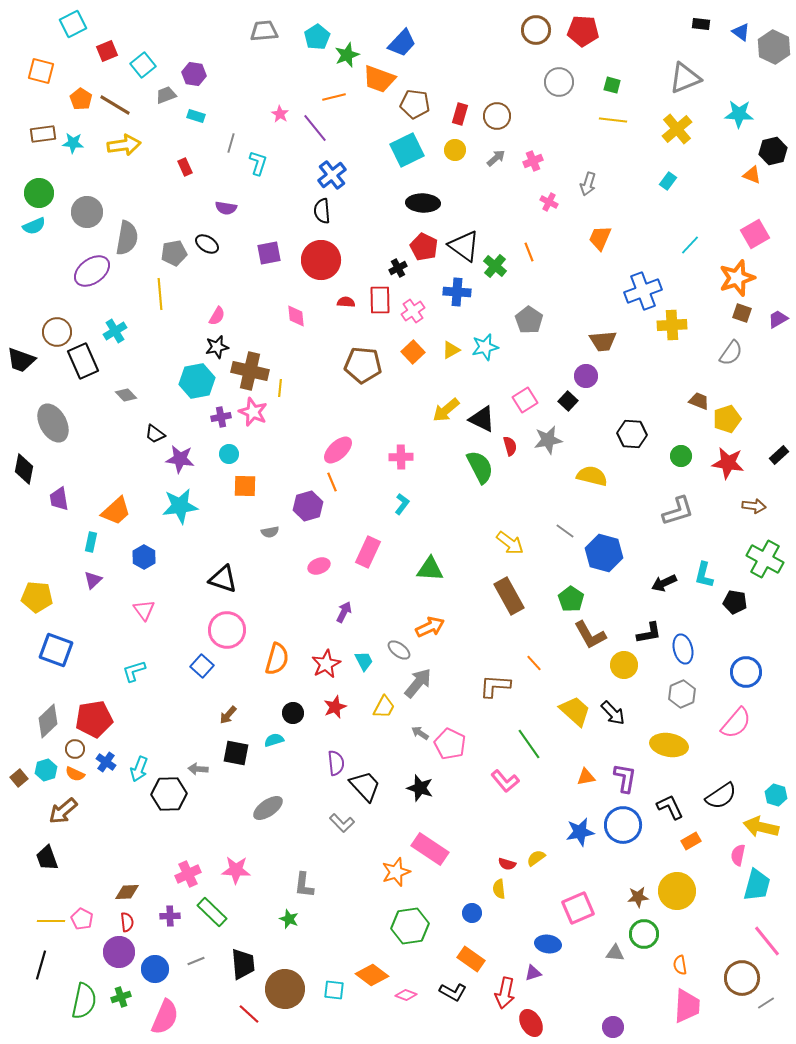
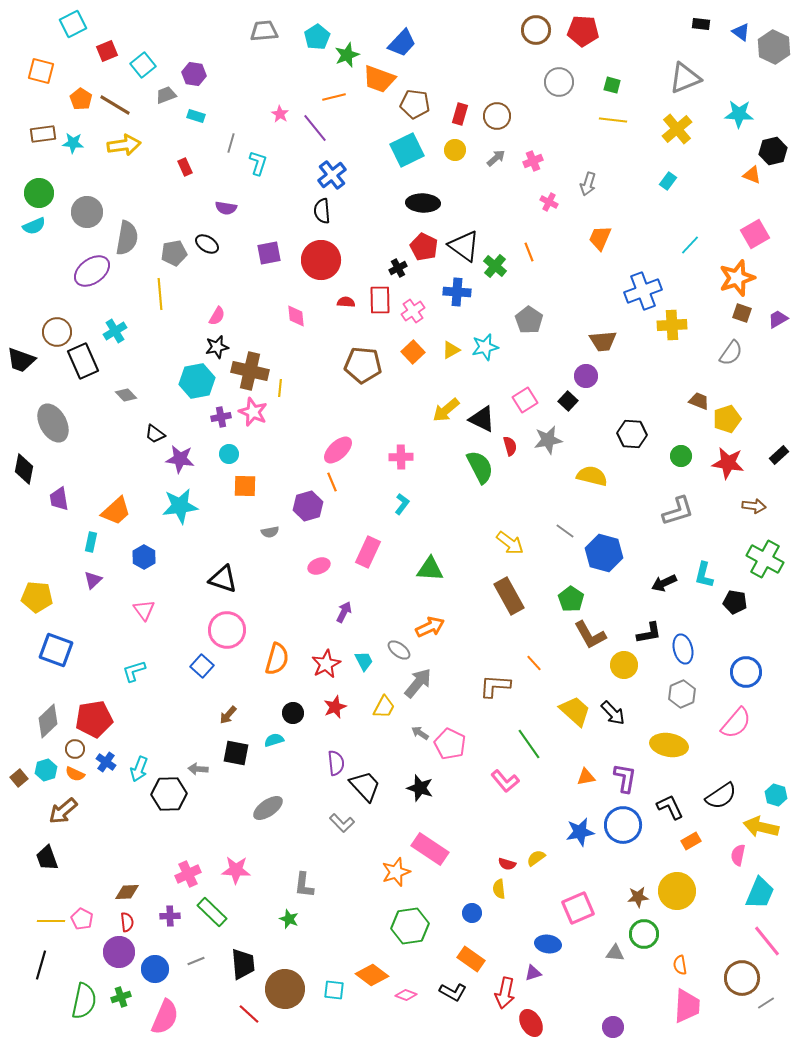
cyan trapezoid at (757, 885): moved 3 px right, 8 px down; rotated 8 degrees clockwise
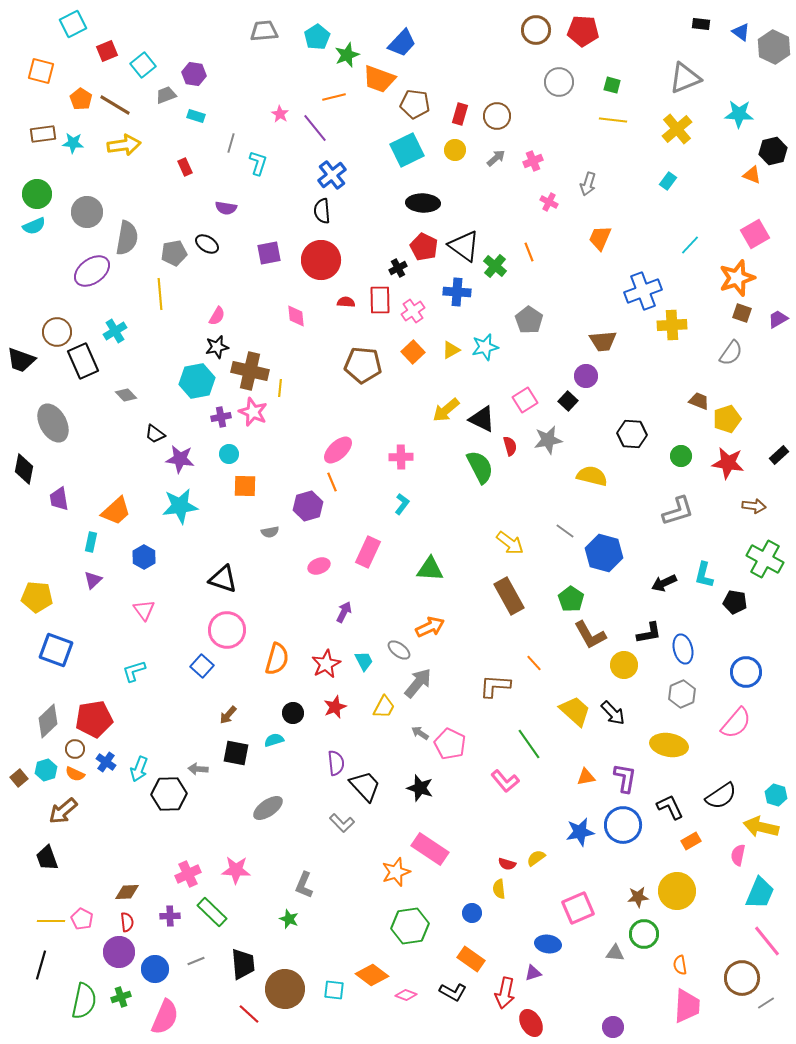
green circle at (39, 193): moved 2 px left, 1 px down
gray L-shape at (304, 885): rotated 16 degrees clockwise
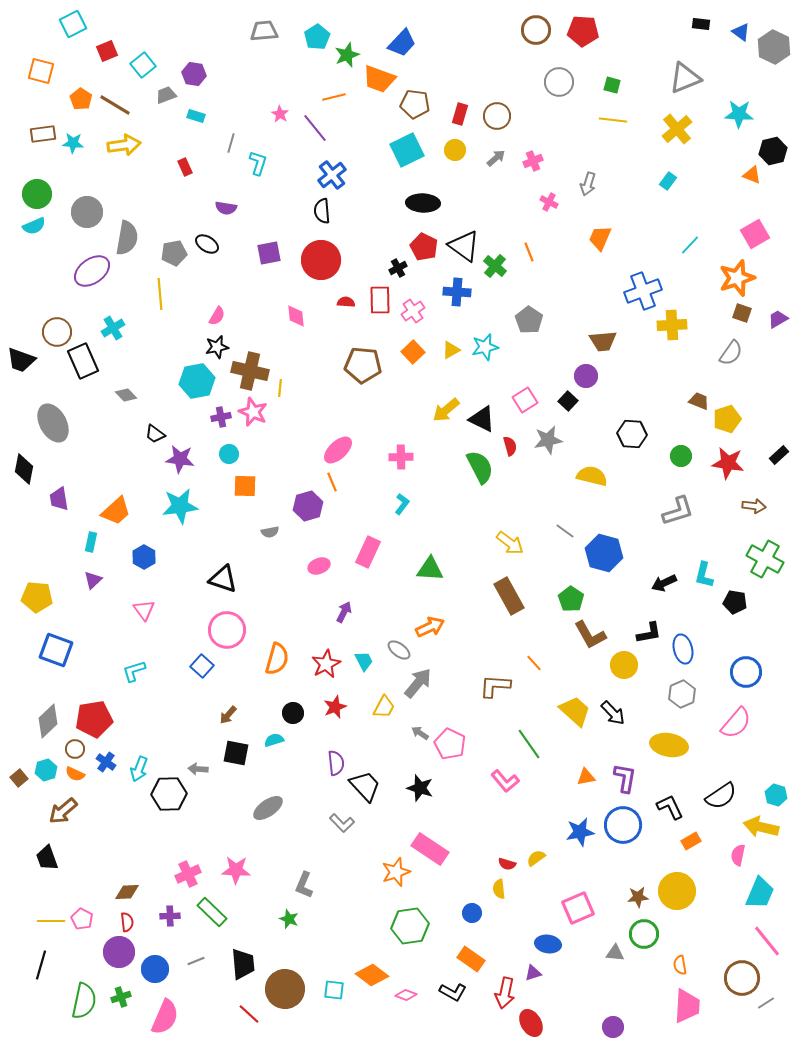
cyan cross at (115, 331): moved 2 px left, 3 px up
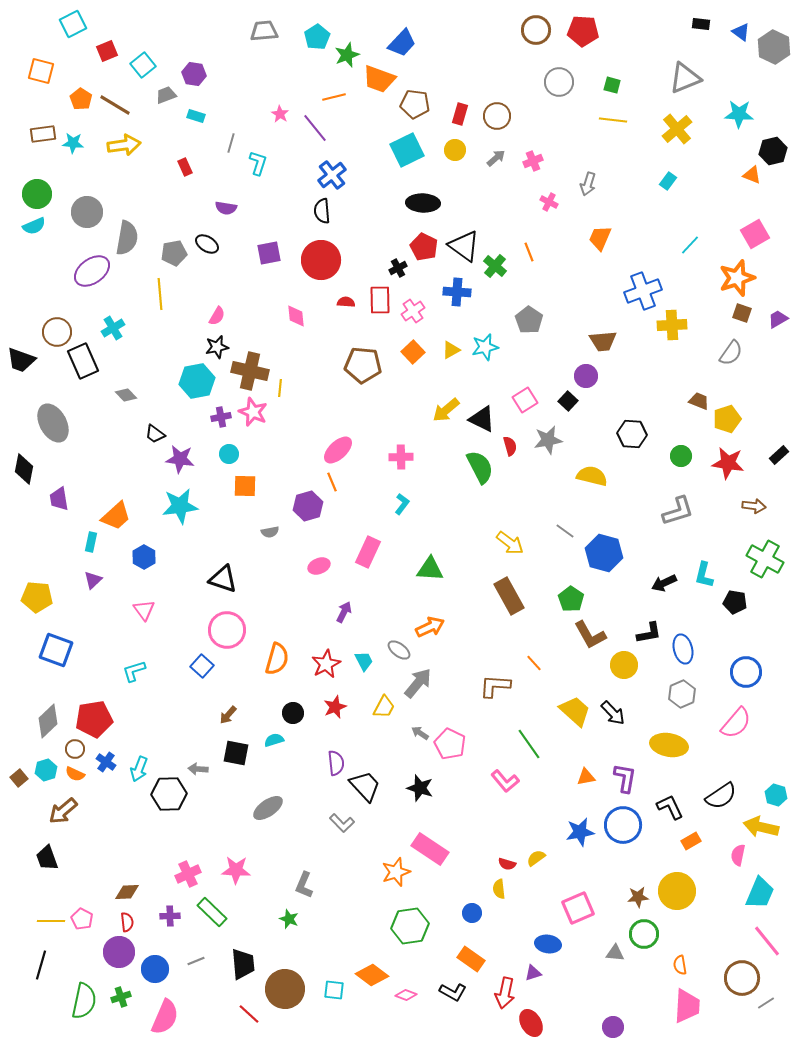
orange trapezoid at (116, 511): moved 5 px down
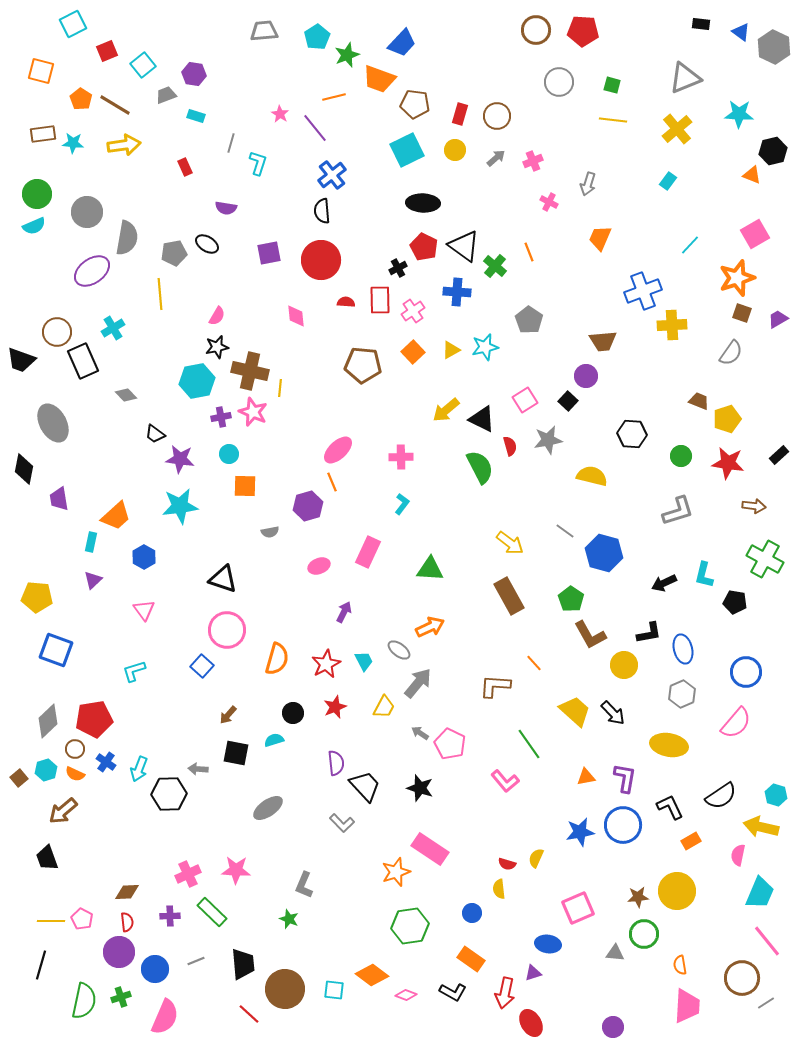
yellow semicircle at (536, 858): rotated 30 degrees counterclockwise
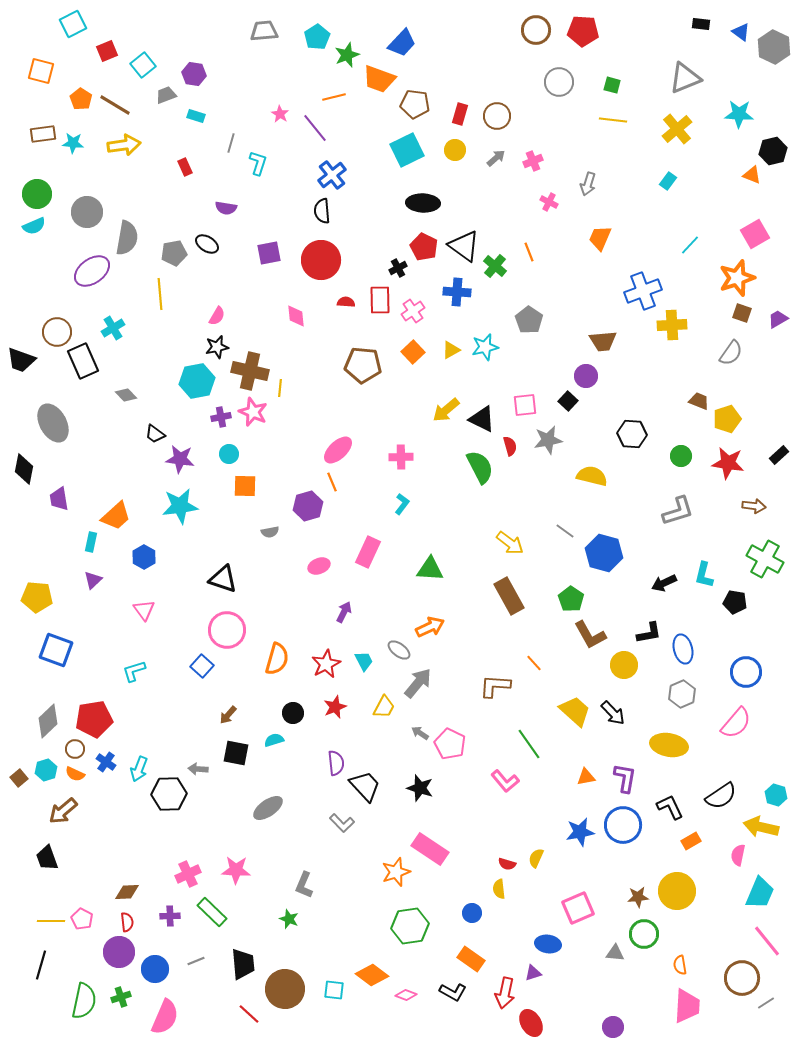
pink square at (525, 400): moved 5 px down; rotated 25 degrees clockwise
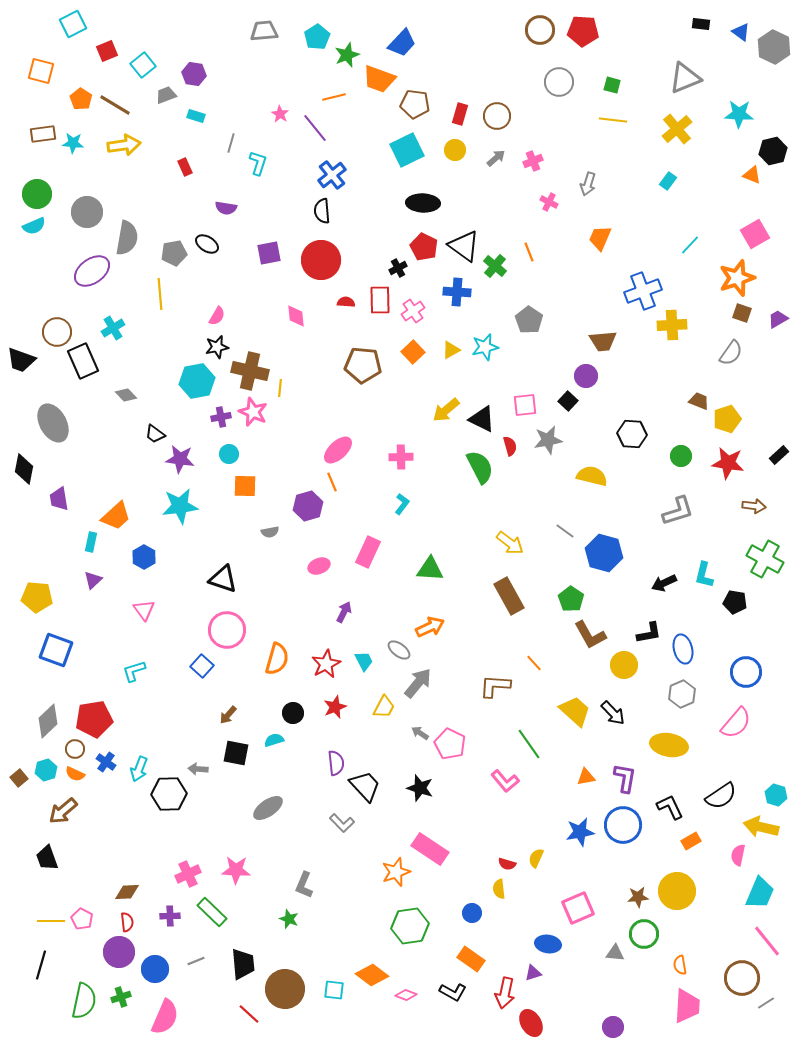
brown circle at (536, 30): moved 4 px right
